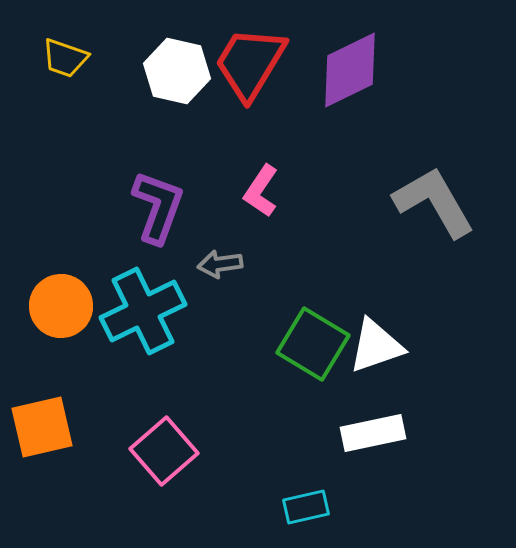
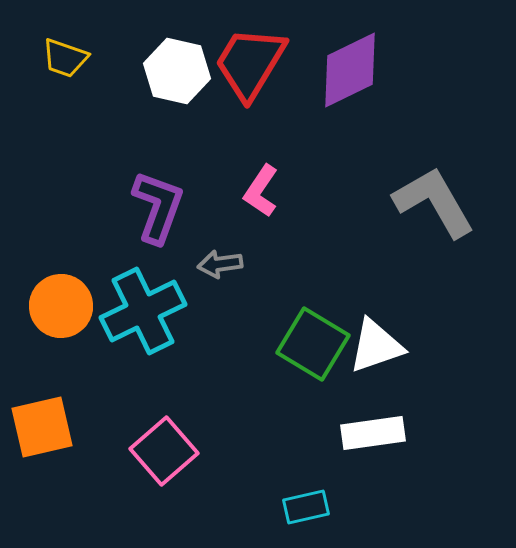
white rectangle: rotated 4 degrees clockwise
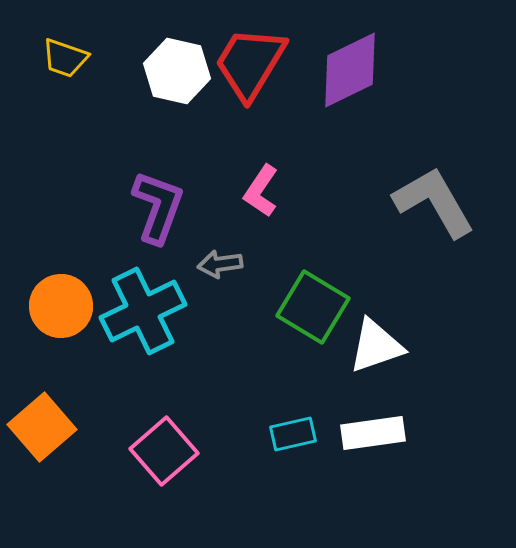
green square: moved 37 px up
orange square: rotated 28 degrees counterclockwise
cyan rectangle: moved 13 px left, 73 px up
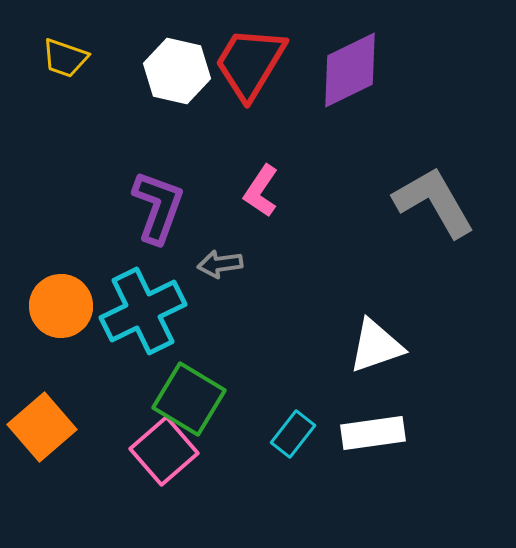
green square: moved 124 px left, 92 px down
cyan rectangle: rotated 39 degrees counterclockwise
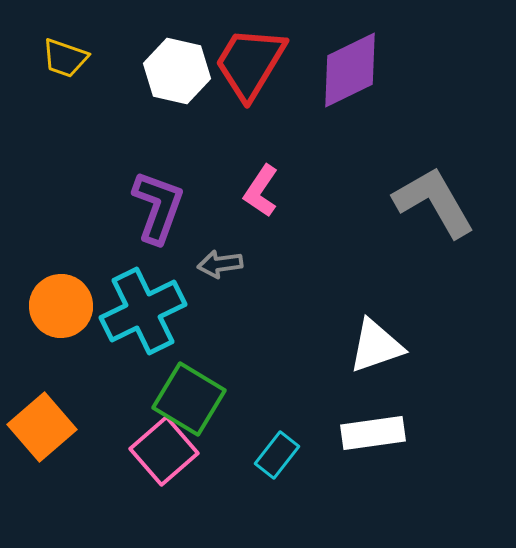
cyan rectangle: moved 16 px left, 21 px down
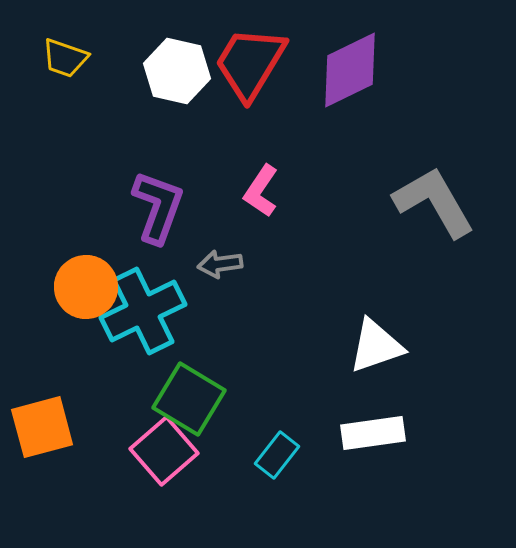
orange circle: moved 25 px right, 19 px up
orange square: rotated 26 degrees clockwise
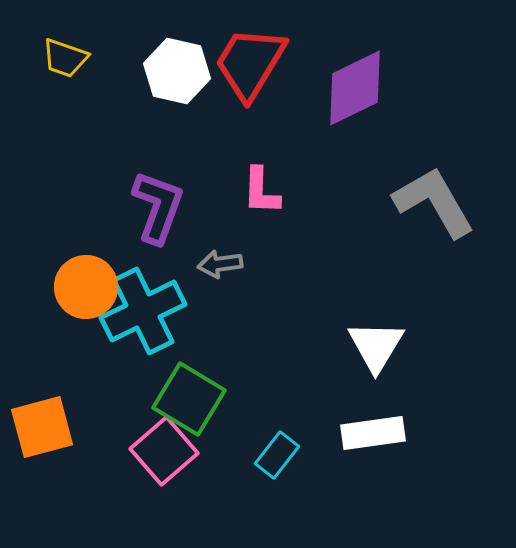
purple diamond: moved 5 px right, 18 px down
pink L-shape: rotated 32 degrees counterclockwise
white triangle: rotated 40 degrees counterclockwise
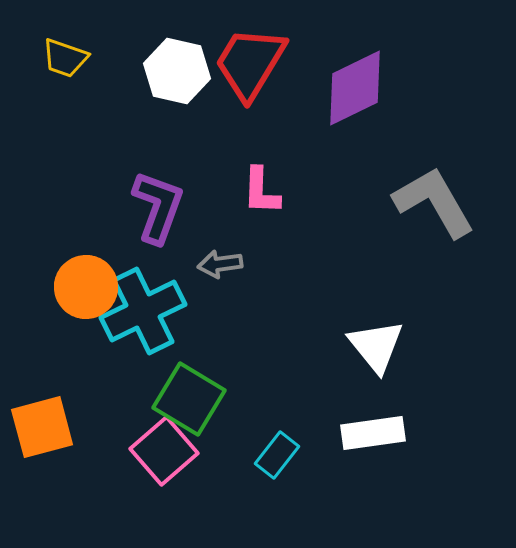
white triangle: rotated 10 degrees counterclockwise
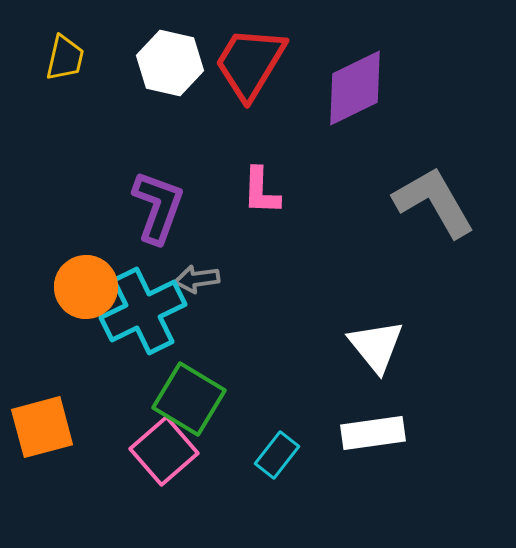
yellow trapezoid: rotated 96 degrees counterclockwise
white hexagon: moved 7 px left, 8 px up
gray arrow: moved 23 px left, 15 px down
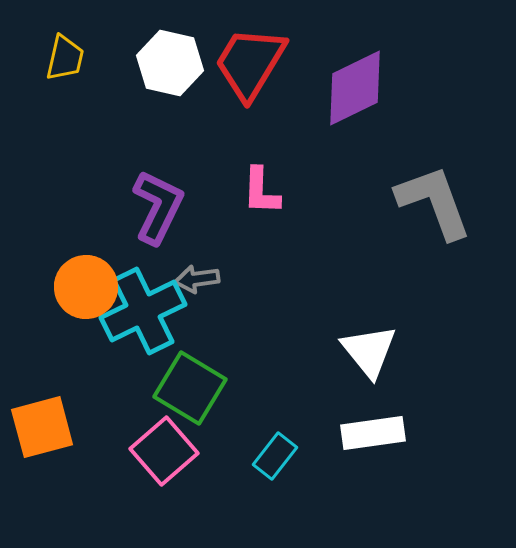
gray L-shape: rotated 10 degrees clockwise
purple L-shape: rotated 6 degrees clockwise
white triangle: moved 7 px left, 5 px down
green square: moved 1 px right, 11 px up
cyan rectangle: moved 2 px left, 1 px down
